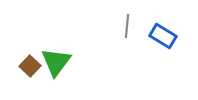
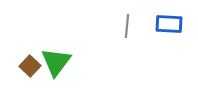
blue rectangle: moved 6 px right, 12 px up; rotated 28 degrees counterclockwise
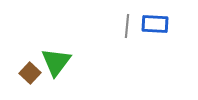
blue rectangle: moved 14 px left
brown square: moved 7 px down
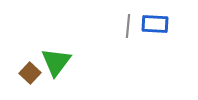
gray line: moved 1 px right
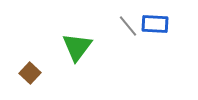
gray line: rotated 45 degrees counterclockwise
green triangle: moved 21 px right, 15 px up
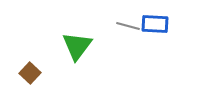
gray line: rotated 35 degrees counterclockwise
green triangle: moved 1 px up
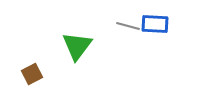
brown square: moved 2 px right, 1 px down; rotated 20 degrees clockwise
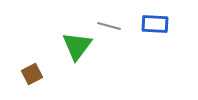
gray line: moved 19 px left
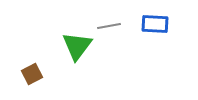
gray line: rotated 25 degrees counterclockwise
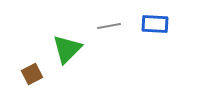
green triangle: moved 10 px left, 3 px down; rotated 8 degrees clockwise
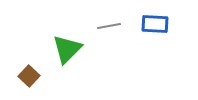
brown square: moved 3 px left, 2 px down; rotated 20 degrees counterclockwise
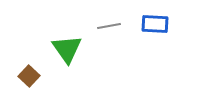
green triangle: rotated 20 degrees counterclockwise
